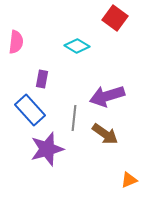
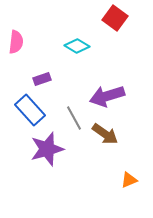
purple rectangle: rotated 60 degrees clockwise
gray line: rotated 35 degrees counterclockwise
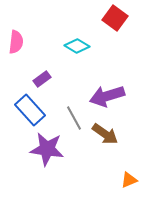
purple rectangle: rotated 18 degrees counterclockwise
purple star: rotated 24 degrees clockwise
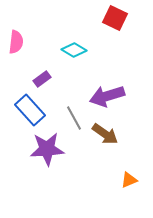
red square: rotated 10 degrees counterclockwise
cyan diamond: moved 3 px left, 4 px down
purple star: rotated 12 degrees counterclockwise
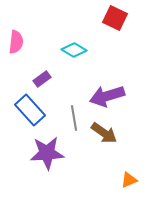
gray line: rotated 20 degrees clockwise
brown arrow: moved 1 px left, 1 px up
purple star: moved 4 px down
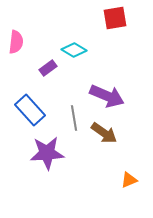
red square: rotated 35 degrees counterclockwise
purple rectangle: moved 6 px right, 11 px up
purple arrow: rotated 140 degrees counterclockwise
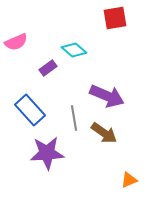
pink semicircle: rotated 60 degrees clockwise
cyan diamond: rotated 10 degrees clockwise
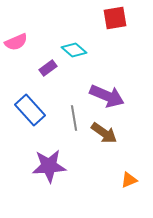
purple star: moved 2 px right, 13 px down
